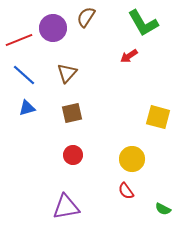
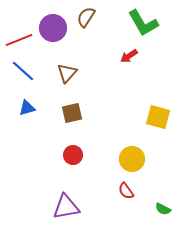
blue line: moved 1 px left, 4 px up
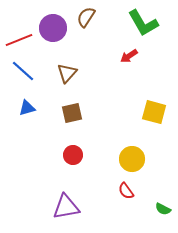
yellow square: moved 4 px left, 5 px up
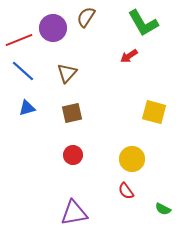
purple triangle: moved 8 px right, 6 px down
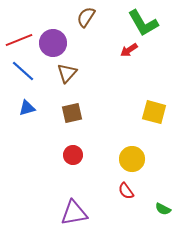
purple circle: moved 15 px down
red arrow: moved 6 px up
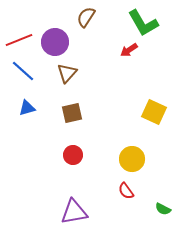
purple circle: moved 2 px right, 1 px up
yellow square: rotated 10 degrees clockwise
purple triangle: moved 1 px up
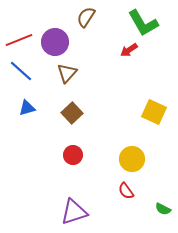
blue line: moved 2 px left
brown square: rotated 30 degrees counterclockwise
purple triangle: rotated 8 degrees counterclockwise
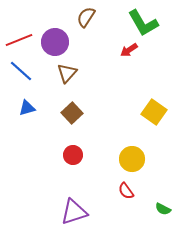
yellow square: rotated 10 degrees clockwise
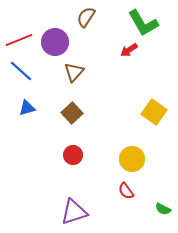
brown triangle: moved 7 px right, 1 px up
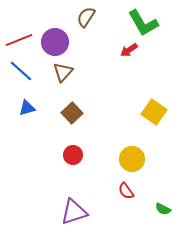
brown triangle: moved 11 px left
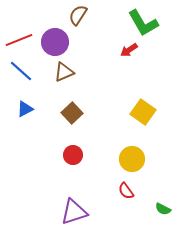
brown semicircle: moved 8 px left, 2 px up
brown triangle: moved 1 px right; rotated 25 degrees clockwise
blue triangle: moved 2 px left, 1 px down; rotated 12 degrees counterclockwise
yellow square: moved 11 px left
